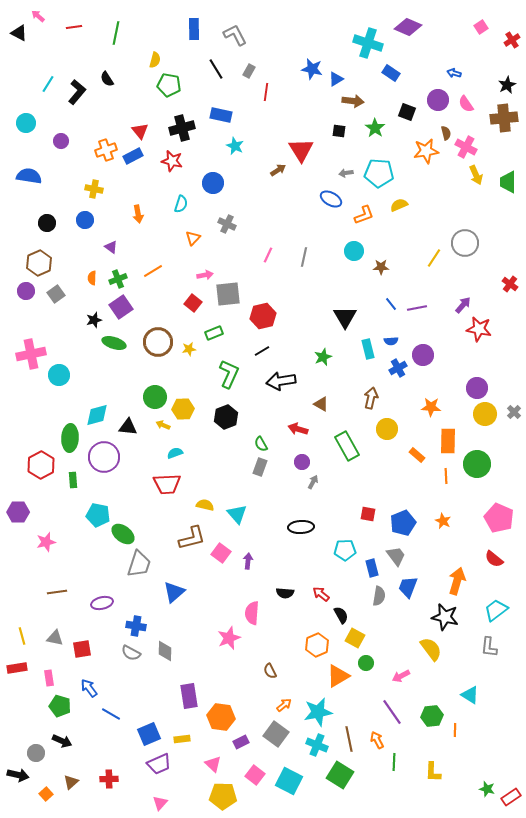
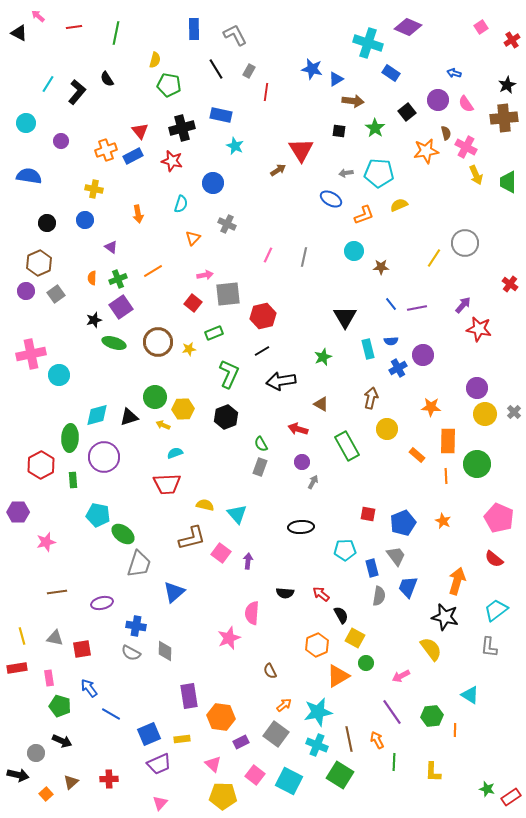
black square at (407, 112): rotated 30 degrees clockwise
black triangle at (128, 427): moved 1 px right, 10 px up; rotated 24 degrees counterclockwise
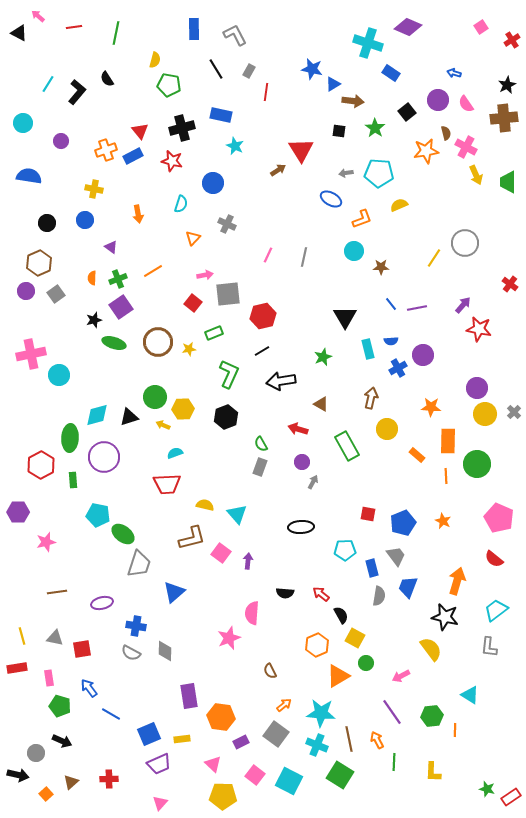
blue triangle at (336, 79): moved 3 px left, 5 px down
cyan circle at (26, 123): moved 3 px left
orange L-shape at (364, 215): moved 2 px left, 4 px down
cyan star at (318, 712): moved 3 px right, 1 px down; rotated 16 degrees clockwise
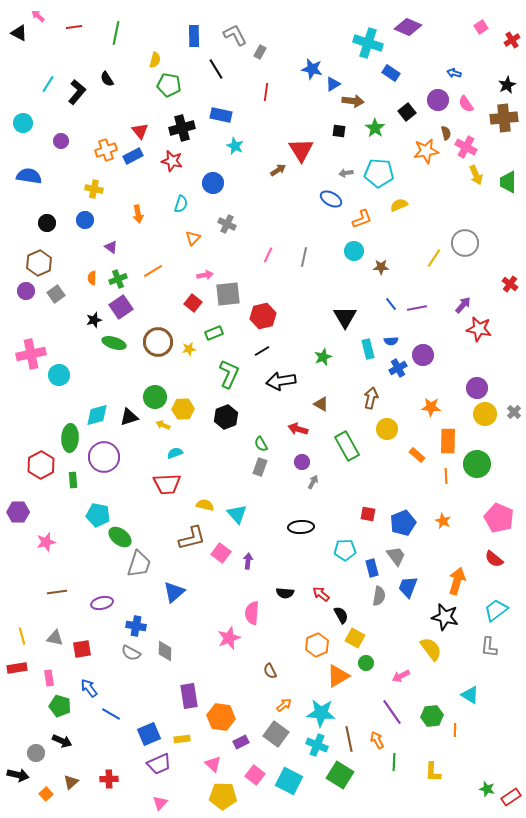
blue rectangle at (194, 29): moved 7 px down
gray rectangle at (249, 71): moved 11 px right, 19 px up
green ellipse at (123, 534): moved 3 px left, 3 px down
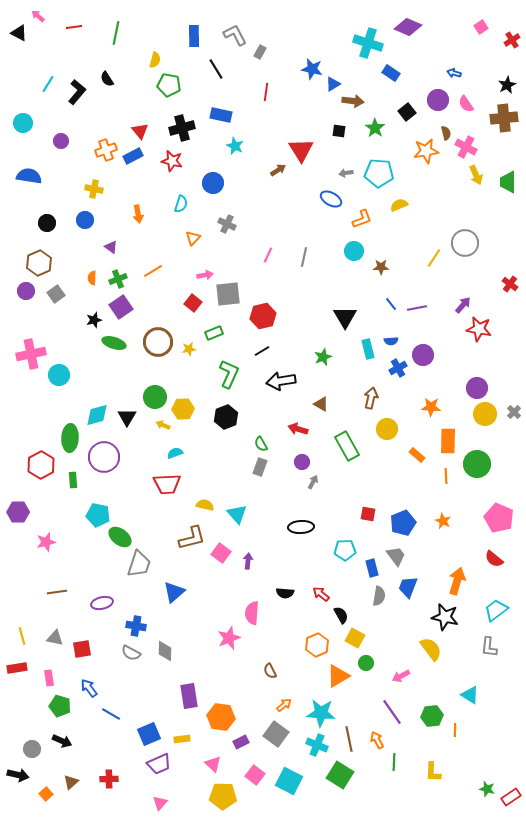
black triangle at (129, 417): moved 2 px left; rotated 42 degrees counterclockwise
gray circle at (36, 753): moved 4 px left, 4 px up
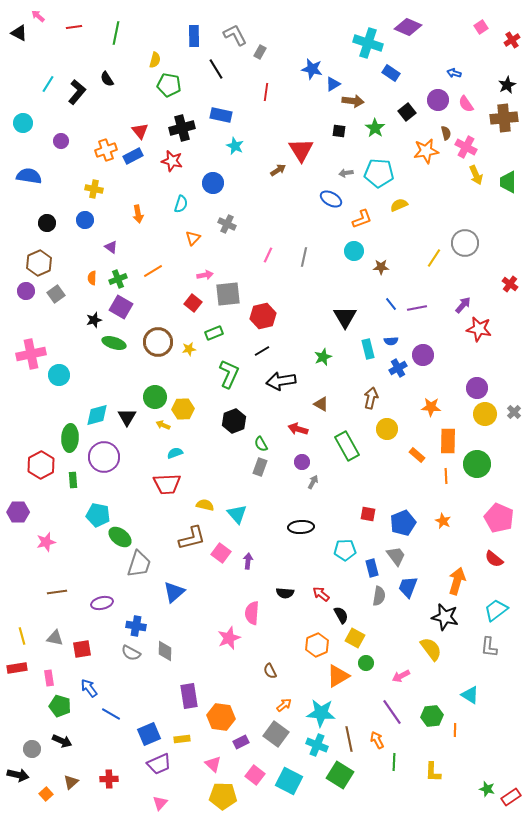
purple square at (121, 307): rotated 25 degrees counterclockwise
black hexagon at (226, 417): moved 8 px right, 4 px down
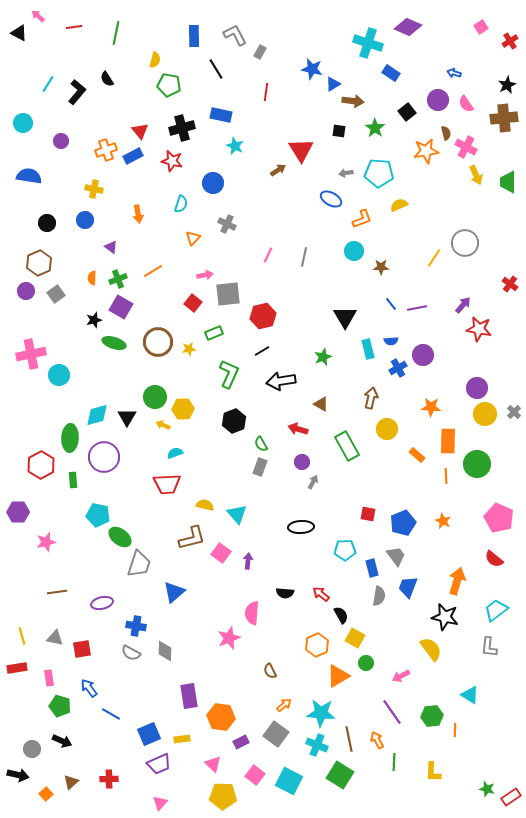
red cross at (512, 40): moved 2 px left, 1 px down
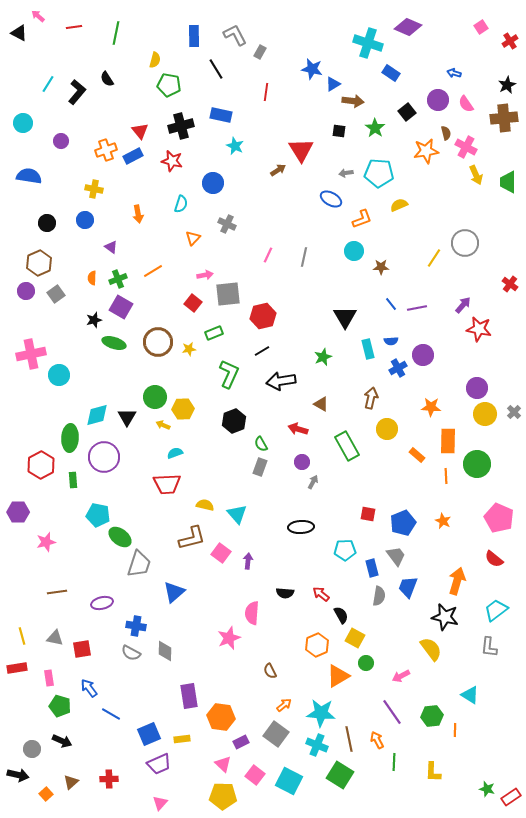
black cross at (182, 128): moved 1 px left, 2 px up
pink triangle at (213, 764): moved 10 px right
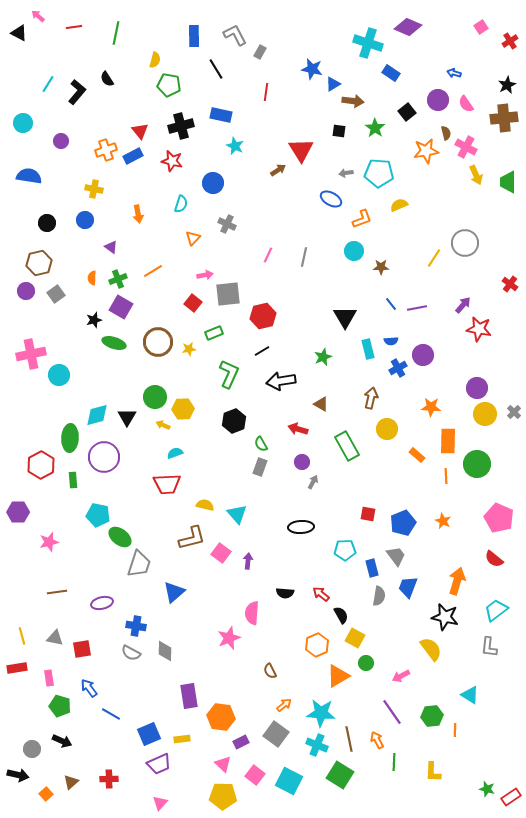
brown hexagon at (39, 263): rotated 10 degrees clockwise
pink star at (46, 542): moved 3 px right
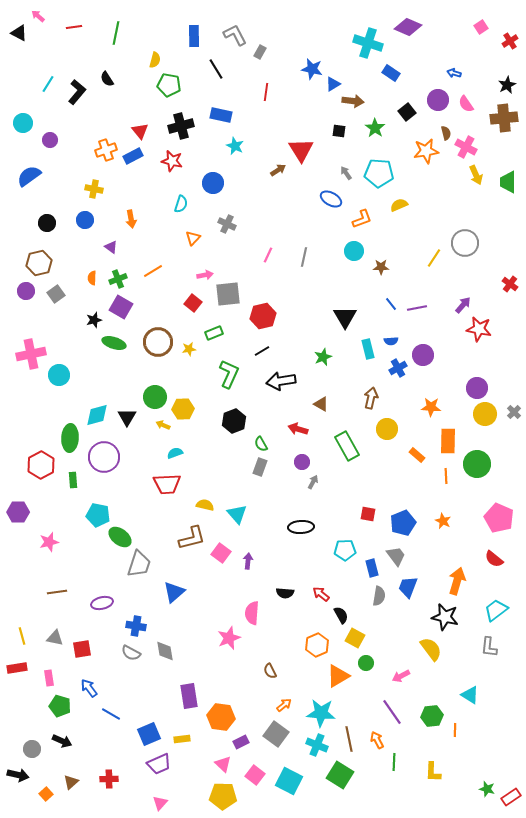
purple circle at (61, 141): moved 11 px left, 1 px up
gray arrow at (346, 173): rotated 64 degrees clockwise
blue semicircle at (29, 176): rotated 45 degrees counterclockwise
orange arrow at (138, 214): moved 7 px left, 5 px down
gray diamond at (165, 651): rotated 10 degrees counterclockwise
